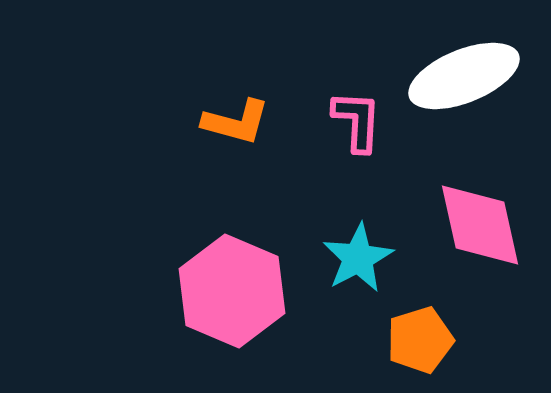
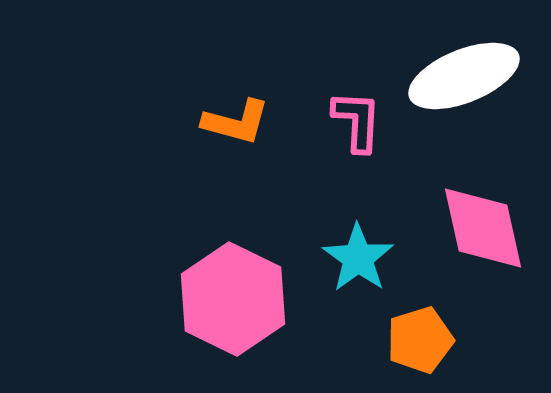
pink diamond: moved 3 px right, 3 px down
cyan star: rotated 8 degrees counterclockwise
pink hexagon: moved 1 px right, 8 px down; rotated 3 degrees clockwise
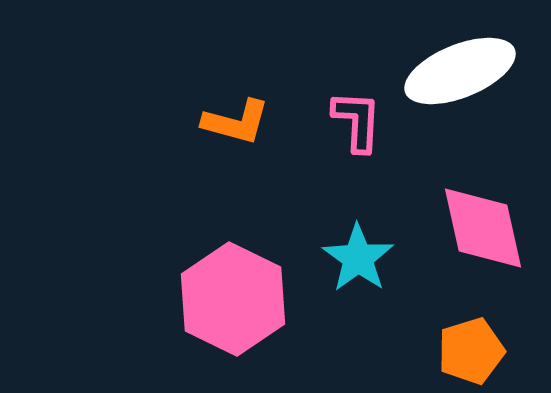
white ellipse: moved 4 px left, 5 px up
orange pentagon: moved 51 px right, 11 px down
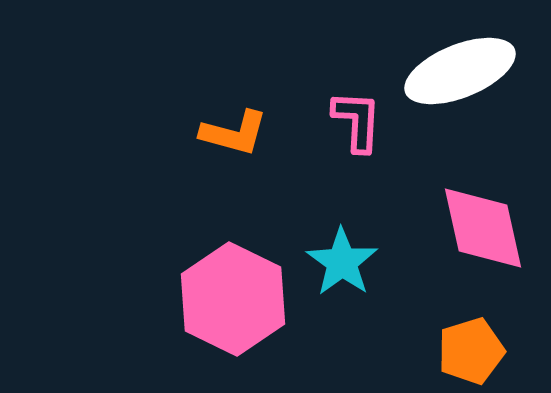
orange L-shape: moved 2 px left, 11 px down
cyan star: moved 16 px left, 4 px down
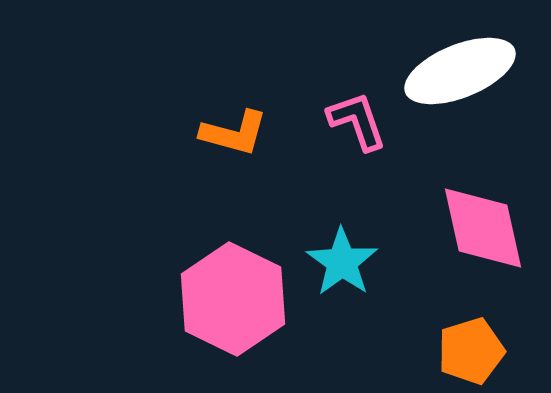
pink L-shape: rotated 22 degrees counterclockwise
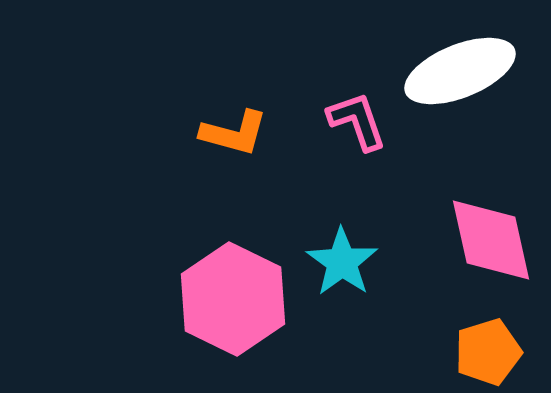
pink diamond: moved 8 px right, 12 px down
orange pentagon: moved 17 px right, 1 px down
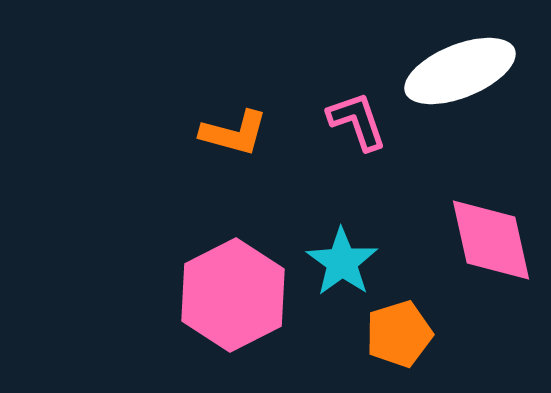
pink hexagon: moved 4 px up; rotated 7 degrees clockwise
orange pentagon: moved 89 px left, 18 px up
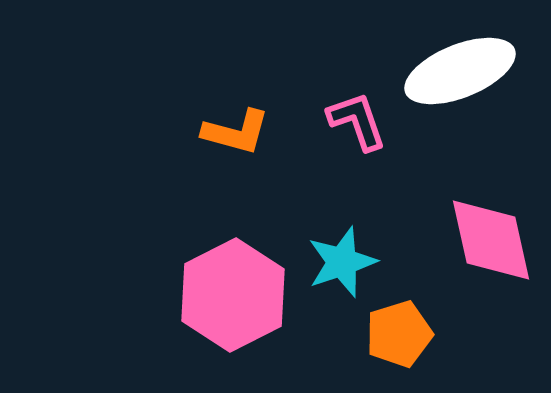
orange L-shape: moved 2 px right, 1 px up
cyan star: rotated 18 degrees clockwise
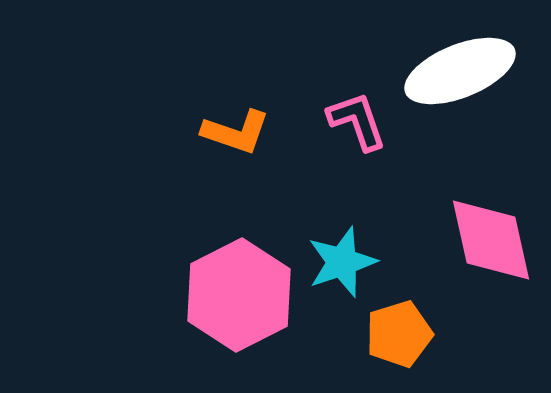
orange L-shape: rotated 4 degrees clockwise
pink hexagon: moved 6 px right
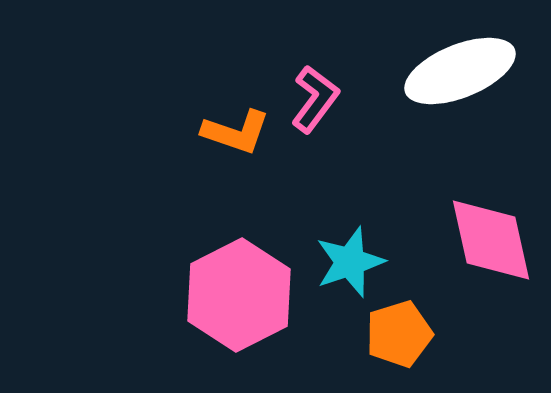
pink L-shape: moved 42 px left, 22 px up; rotated 56 degrees clockwise
cyan star: moved 8 px right
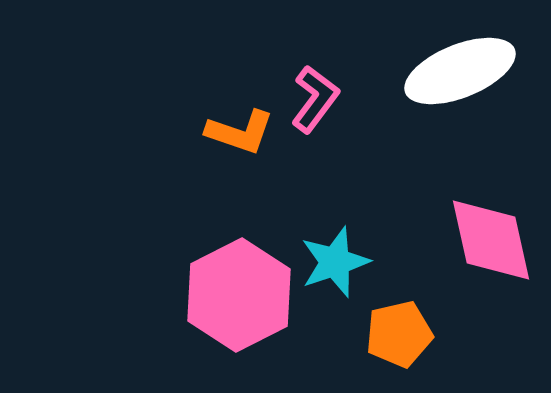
orange L-shape: moved 4 px right
cyan star: moved 15 px left
orange pentagon: rotated 4 degrees clockwise
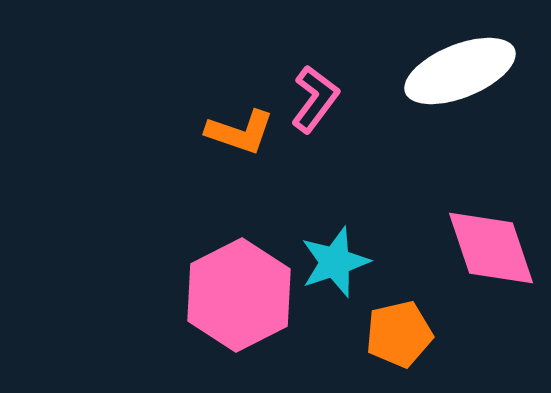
pink diamond: moved 8 px down; rotated 6 degrees counterclockwise
